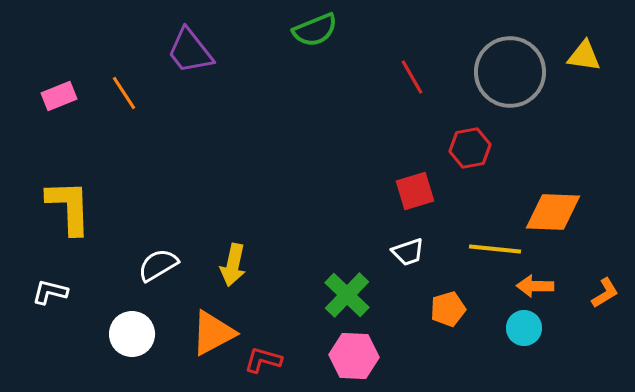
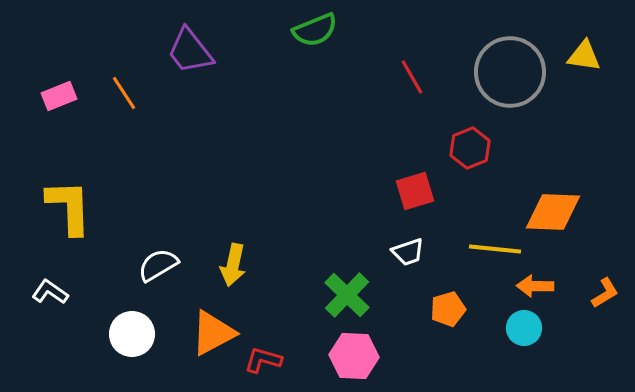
red hexagon: rotated 12 degrees counterclockwise
white L-shape: rotated 21 degrees clockwise
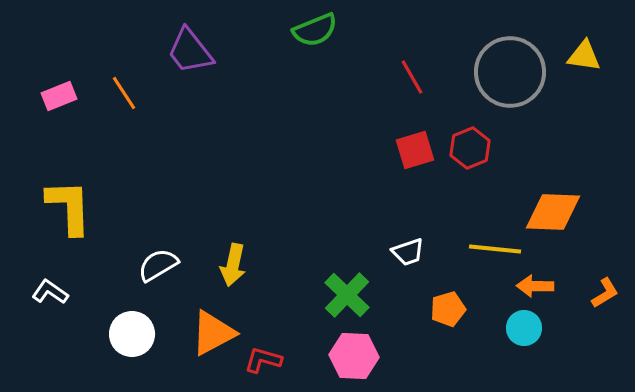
red square: moved 41 px up
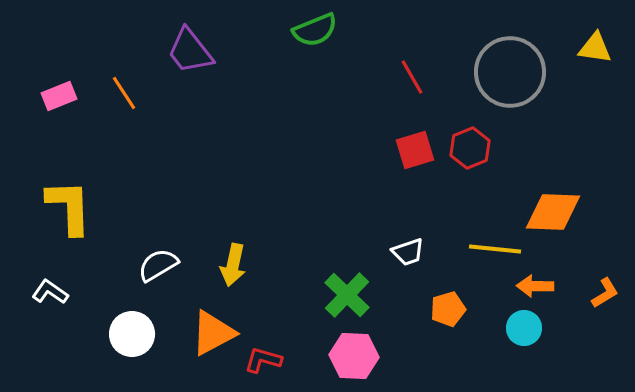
yellow triangle: moved 11 px right, 8 px up
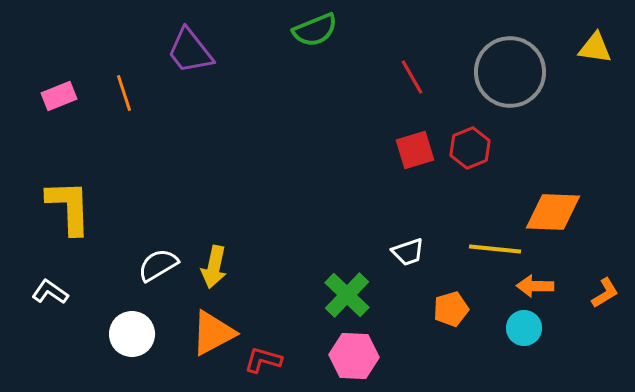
orange line: rotated 15 degrees clockwise
yellow arrow: moved 19 px left, 2 px down
orange pentagon: moved 3 px right
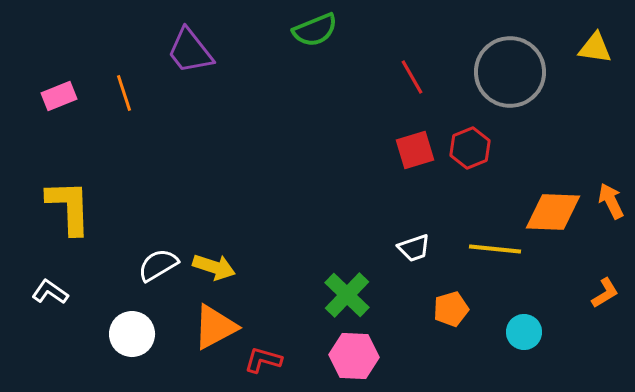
white trapezoid: moved 6 px right, 4 px up
yellow arrow: rotated 84 degrees counterclockwise
orange arrow: moved 76 px right, 85 px up; rotated 63 degrees clockwise
cyan circle: moved 4 px down
orange triangle: moved 2 px right, 6 px up
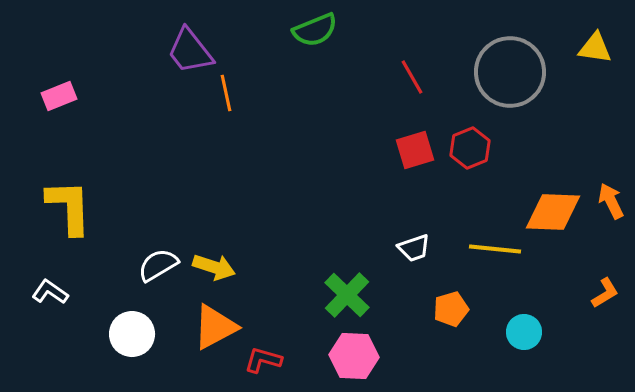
orange line: moved 102 px right; rotated 6 degrees clockwise
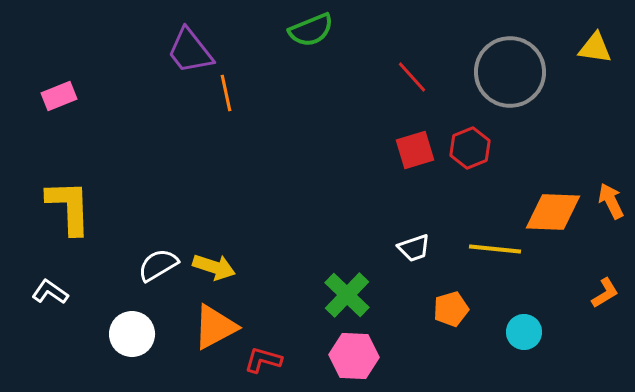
green semicircle: moved 4 px left
red line: rotated 12 degrees counterclockwise
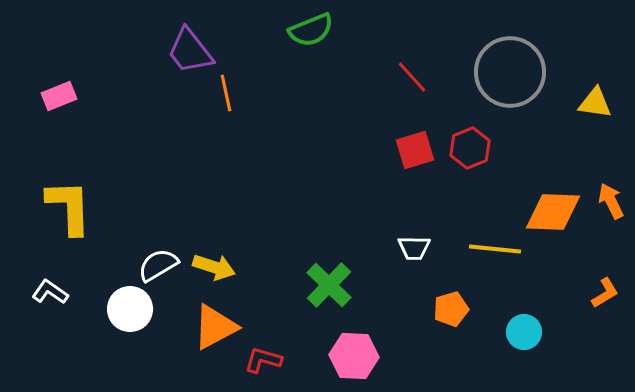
yellow triangle: moved 55 px down
white trapezoid: rotated 20 degrees clockwise
green cross: moved 18 px left, 10 px up
white circle: moved 2 px left, 25 px up
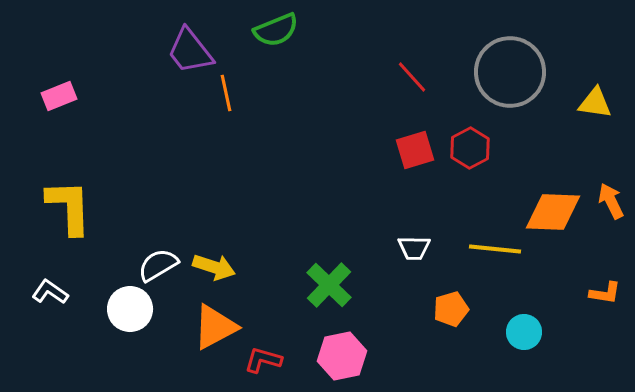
green semicircle: moved 35 px left
red hexagon: rotated 6 degrees counterclockwise
orange L-shape: rotated 40 degrees clockwise
pink hexagon: moved 12 px left; rotated 15 degrees counterclockwise
